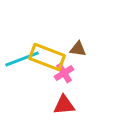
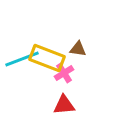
yellow rectangle: moved 1 px down
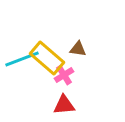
yellow rectangle: rotated 20 degrees clockwise
pink cross: moved 2 px down
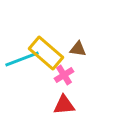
yellow rectangle: moved 1 px left, 5 px up
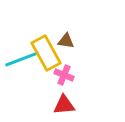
brown triangle: moved 12 px left, 8 px up
yellow rectangle: rotated 20 degrees clockwise
pink cross: rotated 36 degrees counterclockwise
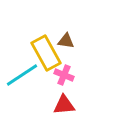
cyan line: moved 16 px down; rotated 12 degrees counterclockwise
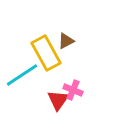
brown triangle: rotated 36 degrees counterclockwise
pink cross: moved 9 px right, 15 px down
red triangle: moved 6 px left, 5 px up; rotated 50 degrees counterclockwise
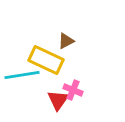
yellow rectangle: moved 7 px down; rotated 36 degrees counterclockwise
cyan line: rotated 24 degrees clockwise
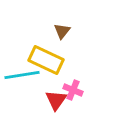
brown triangle: moved 4 px left, 10 px up; rotated 24 degrees counterclockwise
red triangle: moved 2 px left
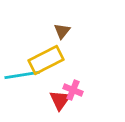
yellow rectangle: rotated 52 degrees counterclockwise
red triangle: moved 4 px right
